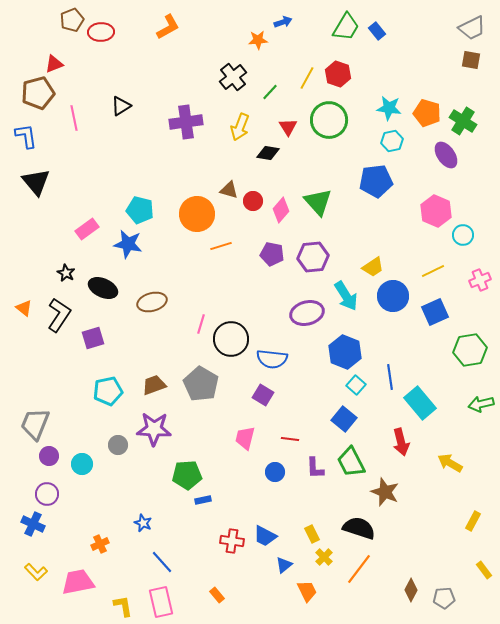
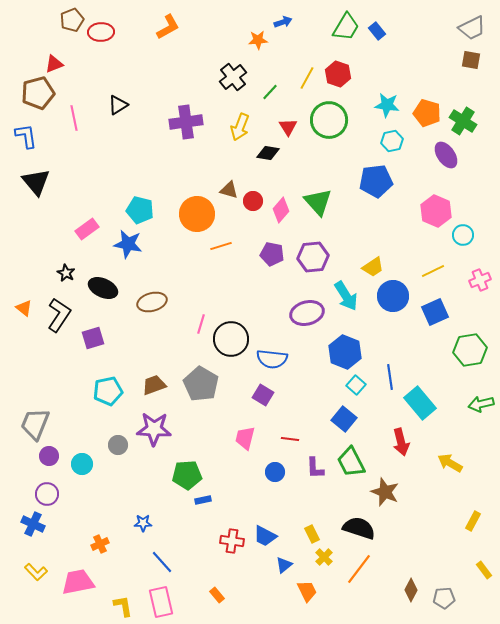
black triangle at (121, 106): moved 3 px left, 1 px up
cyan star at (389, 108): moved 2 px left, 3 px up
blue star at (143, 523): rotated 24 degrees counterclockwise
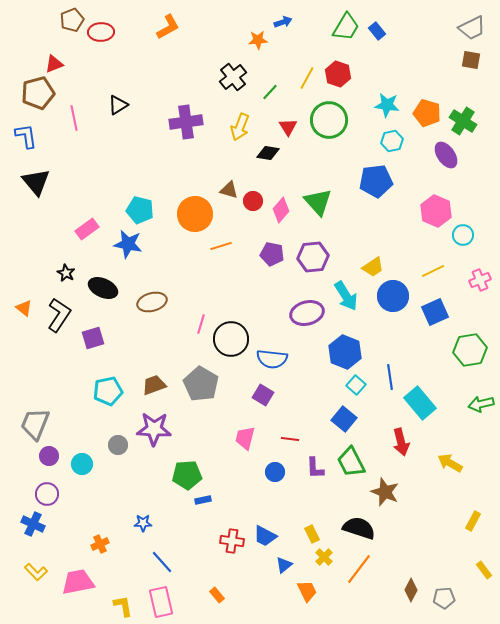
orange circle at (197, 214): moved 2 px left
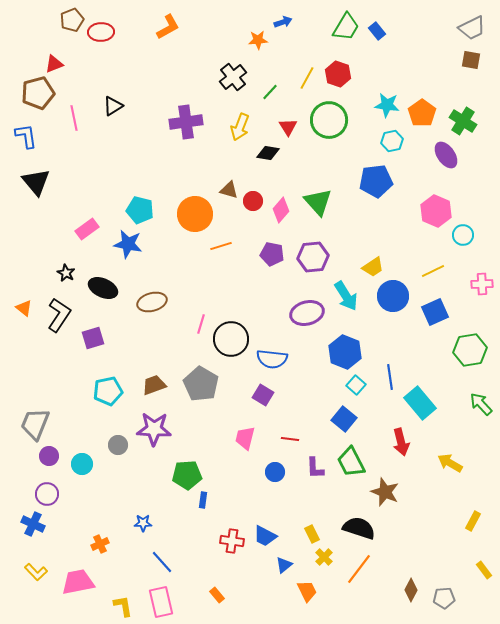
black triangle at (118, 105): moved 5 px left, 1 px down
orange pentagon at (427, 113): moved 5 px left; rotated 20 degrees clockwise
pink cross at (480, 280): moved 2 px right, 4 px down; rotated 20 degrees clockwise
green arrow at (481, 404): rotated 60 degrees clockwise
blue rectangle at (203, 500): rotated 70 degrees counterclockwise
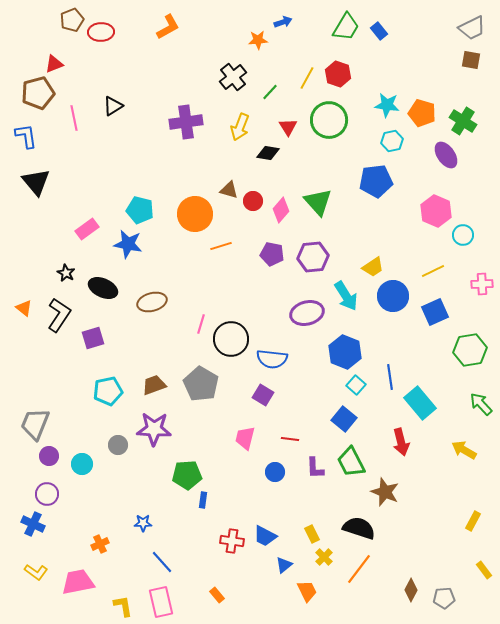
blue rectangle at (377, 31): moved 2 px right
orange pentagon at (422, 113): rotated 20 degrees counterclockwise
yellow arrow at (450, 463): moved 14 px right, 13 px up
yellow L-shape at (36, 572): rotated 10 degrees counterclockwise
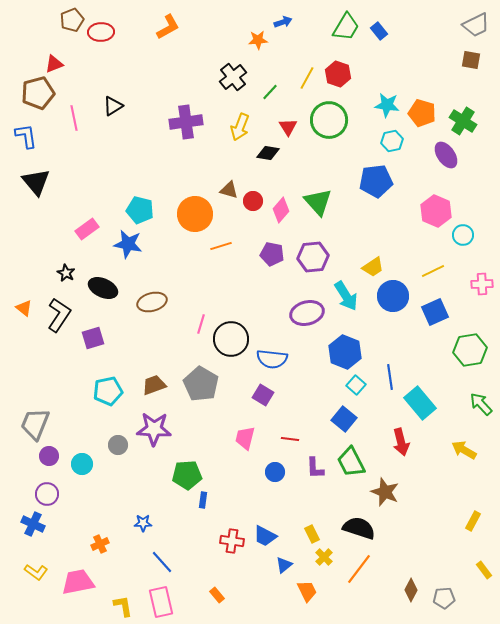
gray trapezoid at (472, 28): moved 4 px right, 3 px up
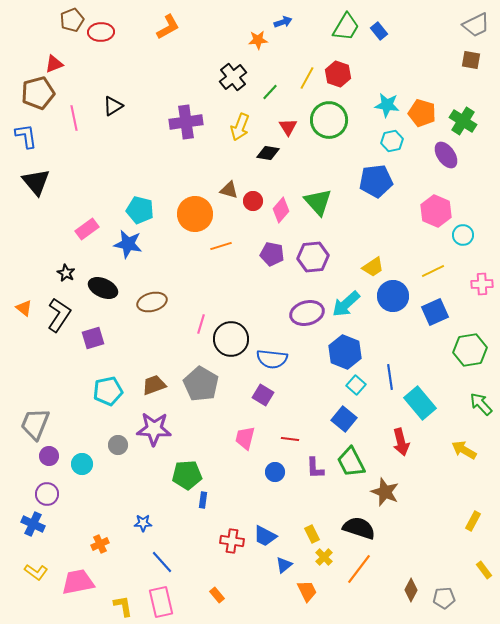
cyan arrow at (346, 296): moved 8 px down; rotated 80 degrees clockwise
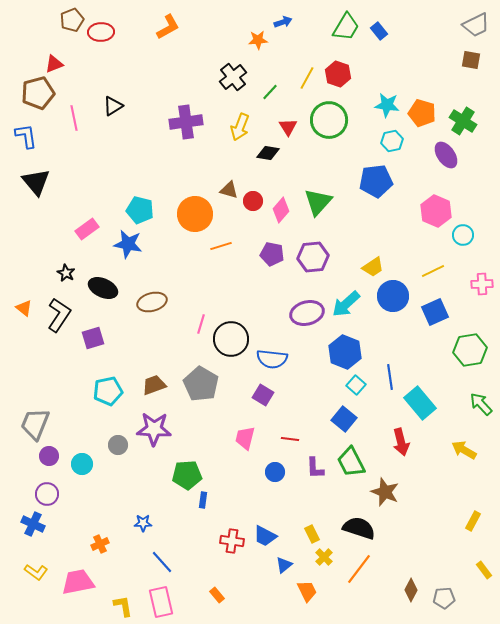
green triangle at (318, 202): rotated 24 degrees clockwise
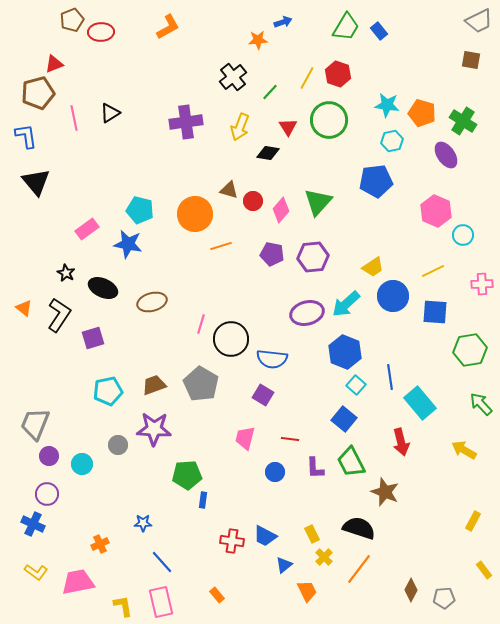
gray trapezoid at (476, 25): moved 3 px right, 4 px up
black triangle at (113, 106): moved 3 px left, 7 px down
blue square at (435, 312): rotated 28 degrees clockwise
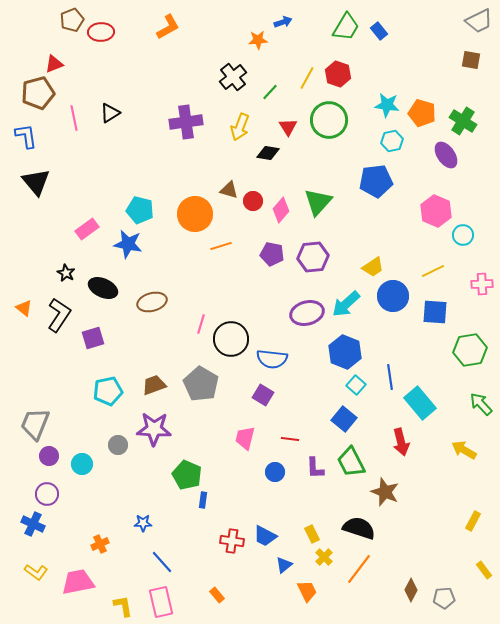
green pentagon at (187, 475): rotated 28 degrees clockwise
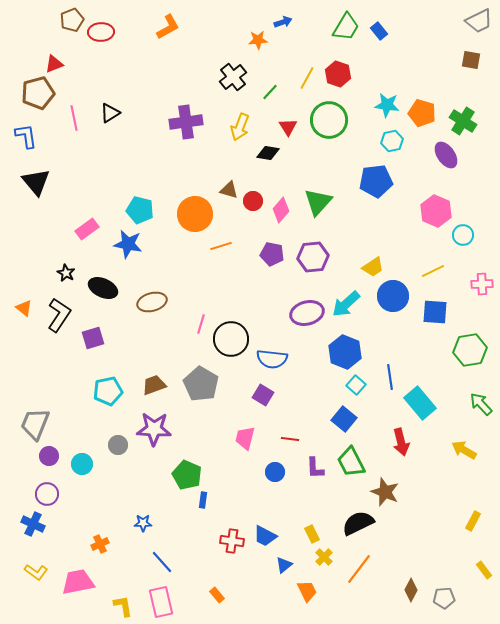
black semicircle at (359, 528): moved 1 px left, 5 px up; rotated 44 degrees counterclockwise
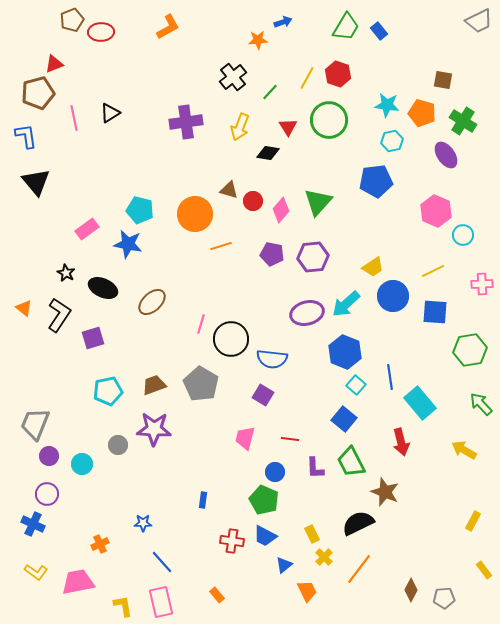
brown square at (471, 60): moved 28 px left, 20 px down
brown ellipse at (152, 302): rotated 28 degrees counterclockwise
green pentagon at (187, 475): moved 77 px right, 25 px down
